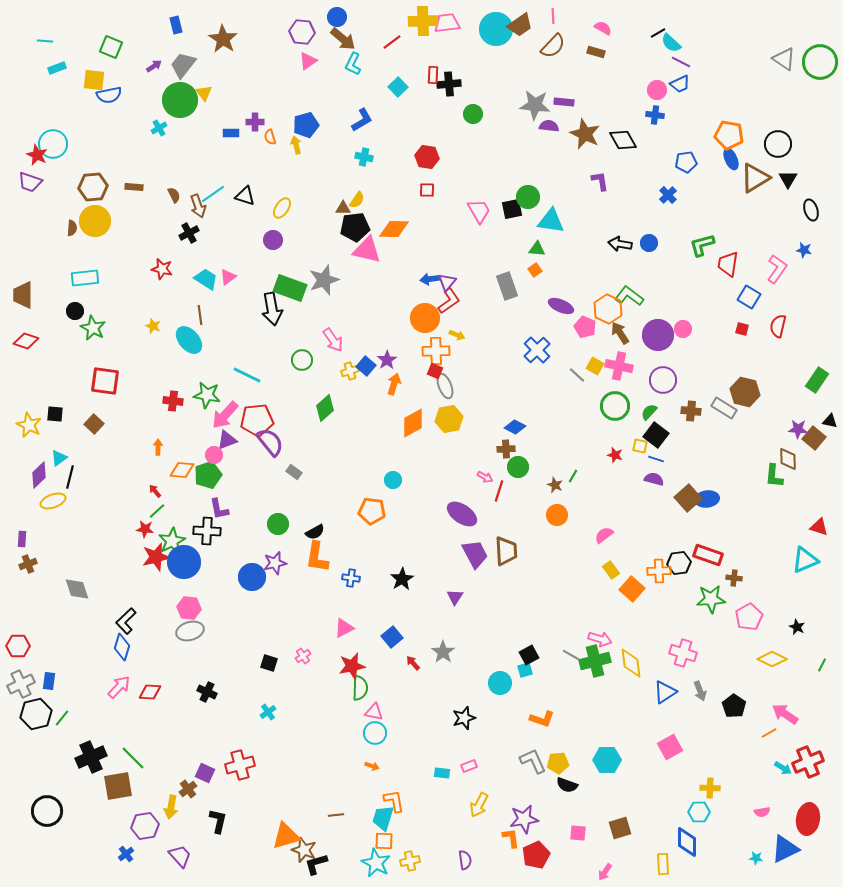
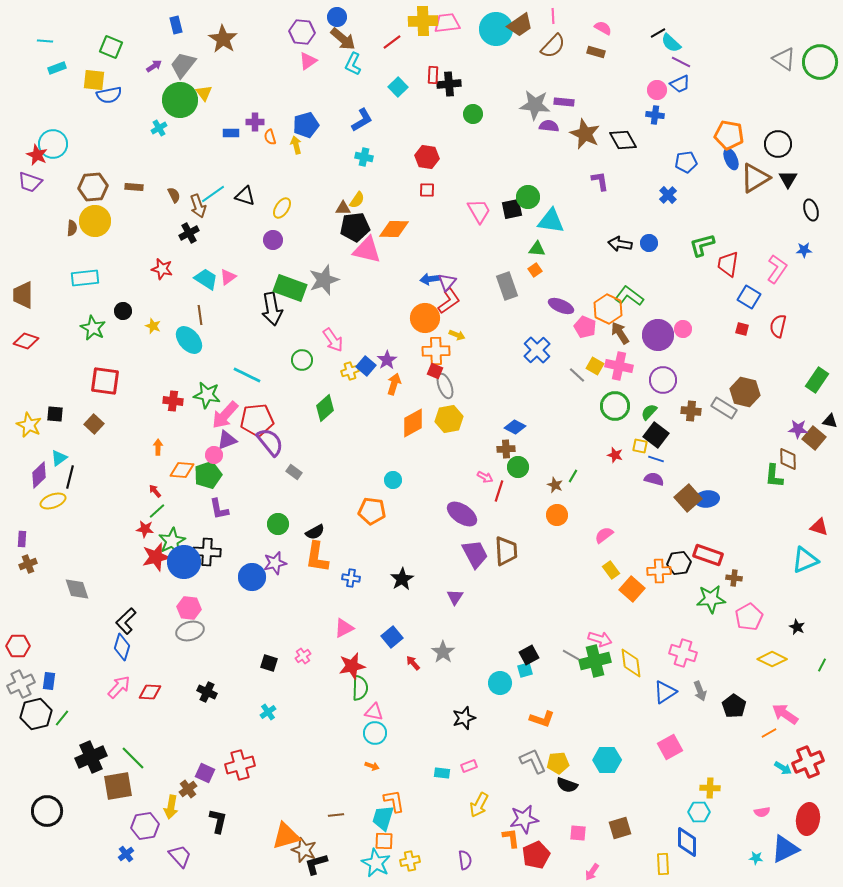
blue star at (804, 250): rotated 14 degrees counterclockwise
black circle at (75, 311): moved 48 px right
black cross at (207, 531): moved 21 px down
pink arrow at (605, 872): moved 13 px left
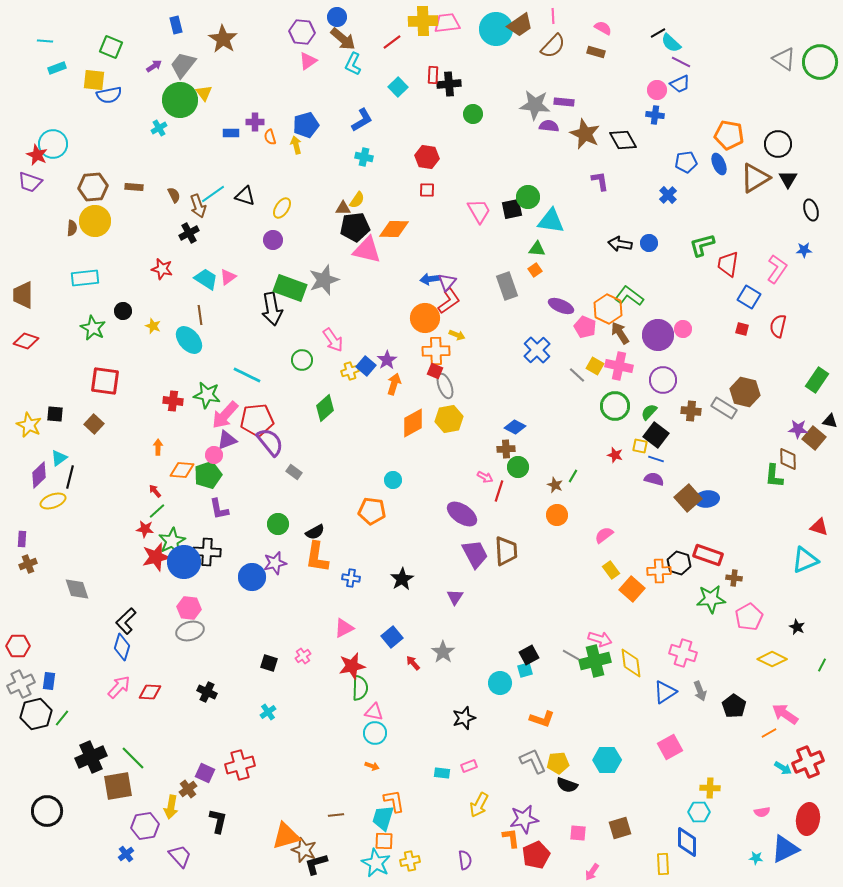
blue ellipse at (731, 159): moved 12 px left, 5 px down
black hexagon at (679, 563): rotated 25 degrees clockwise
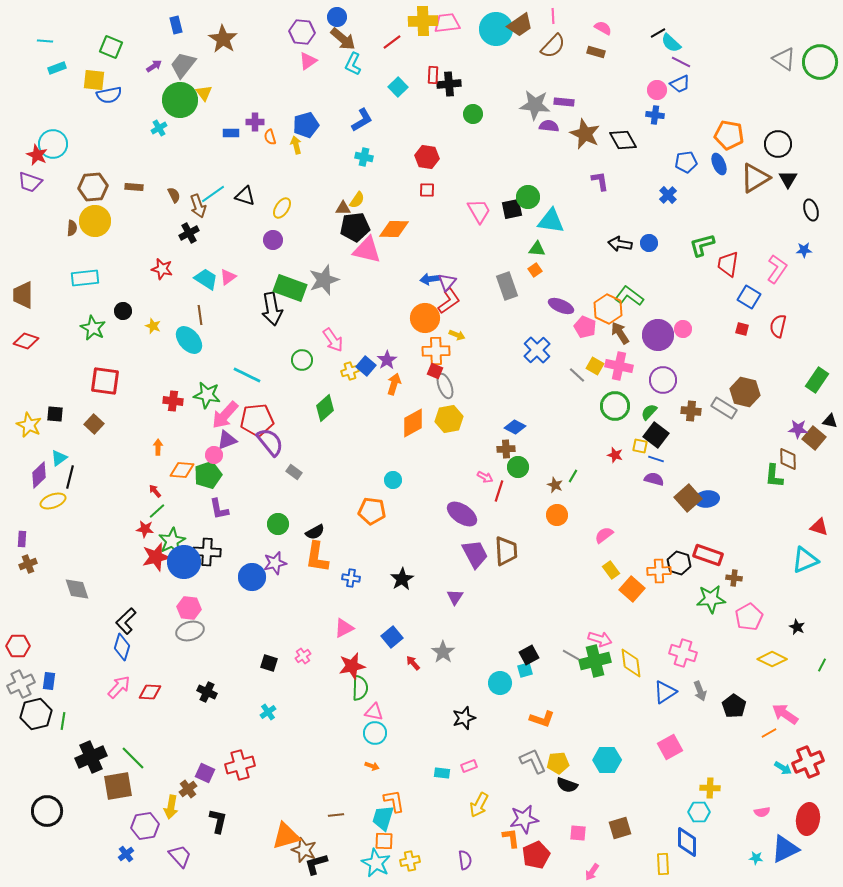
green line at (62, 718): moved 1 px right, 3 px down; rotated 30 degrees counterclockwise
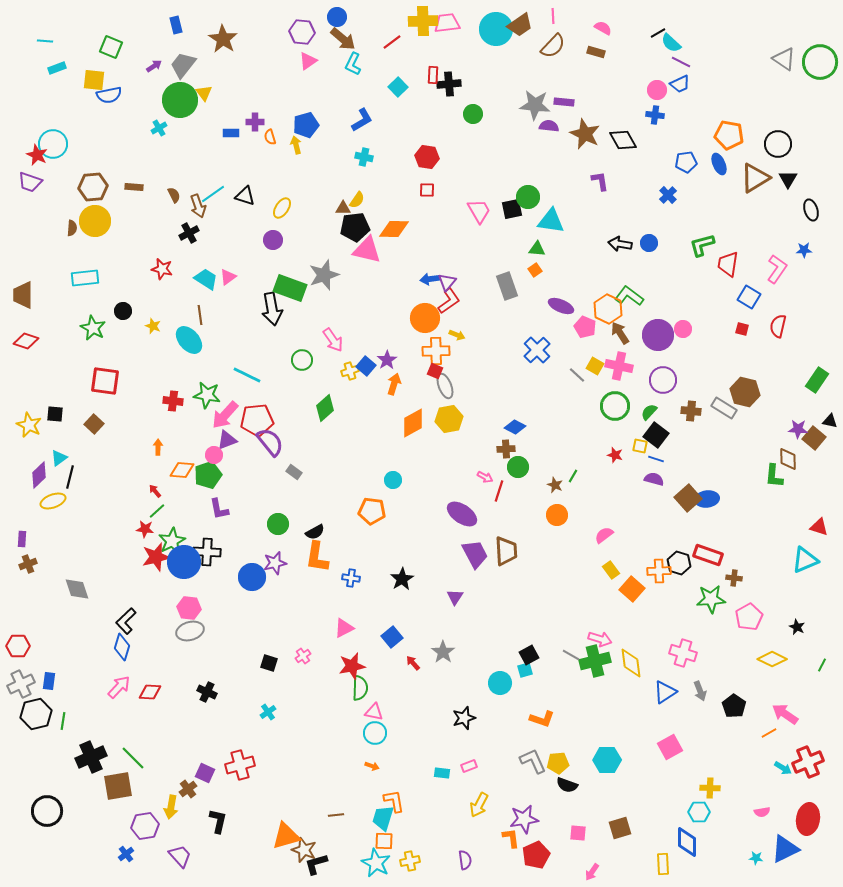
gray star at (324, 280): moved 5 px up
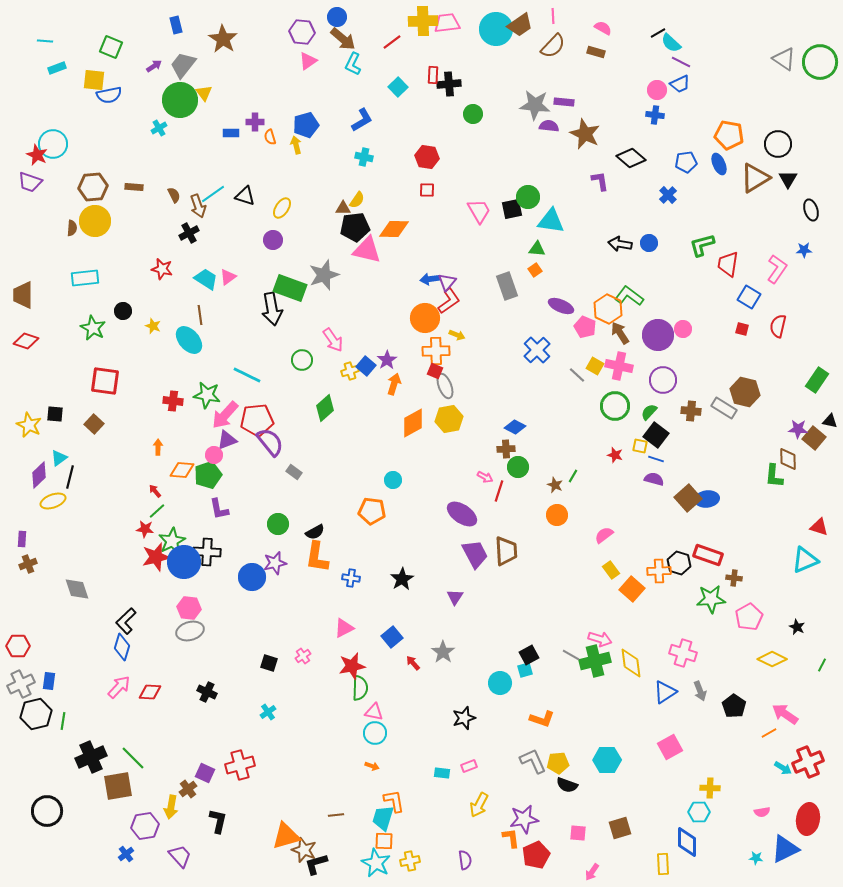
black diamond at (623, 140): moved 8 px right, 18 px down; rotated 20 degrees counterclockwise
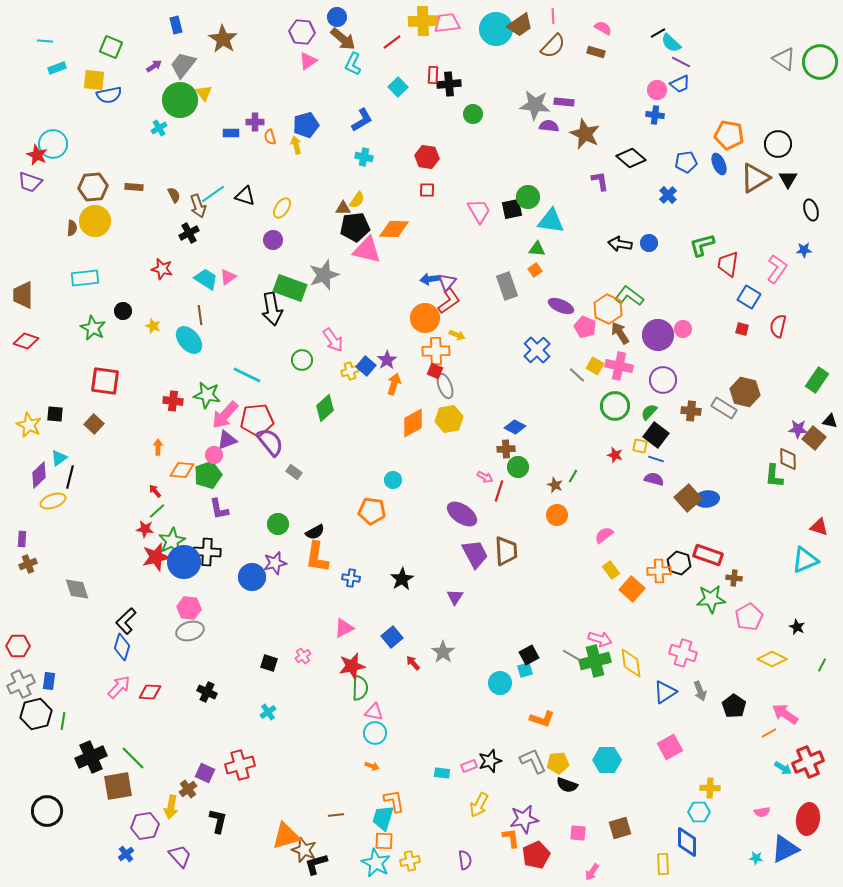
black star at (464, 718): moved 26 px right, 43 px down
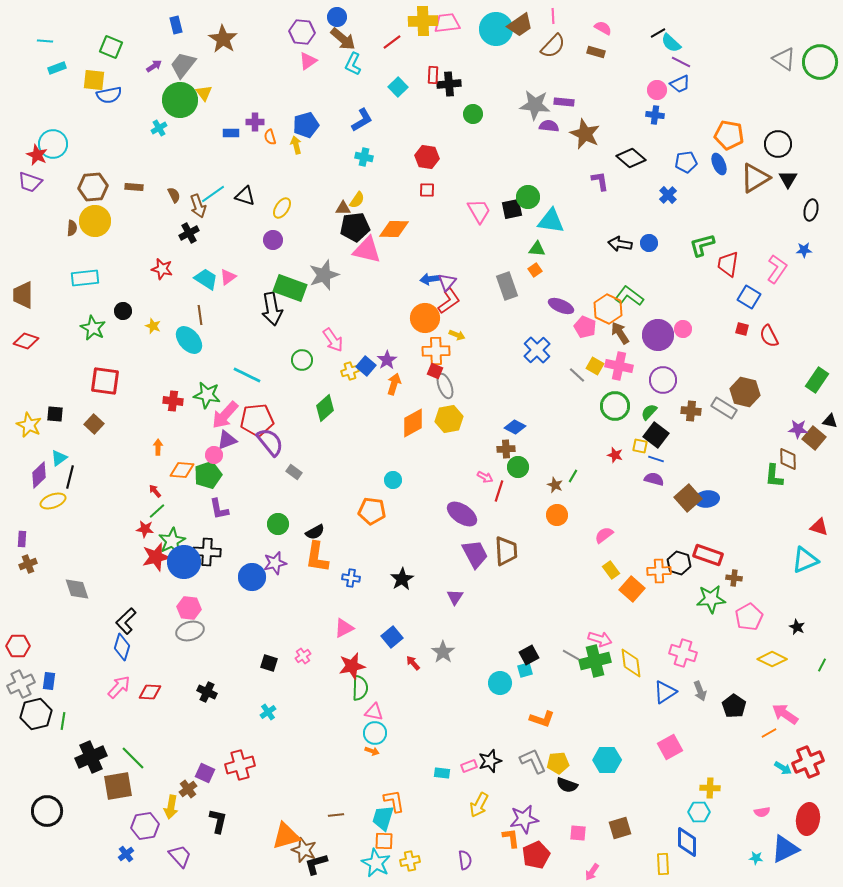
black ellipse at (811, 210): rotated 30 degrees clockwise
red semicircle at (778, 326): moved 9 px left, 10 px down; rotated 40 degrees counterclockwise
orange arrow at (372, 766): moved 15 px up
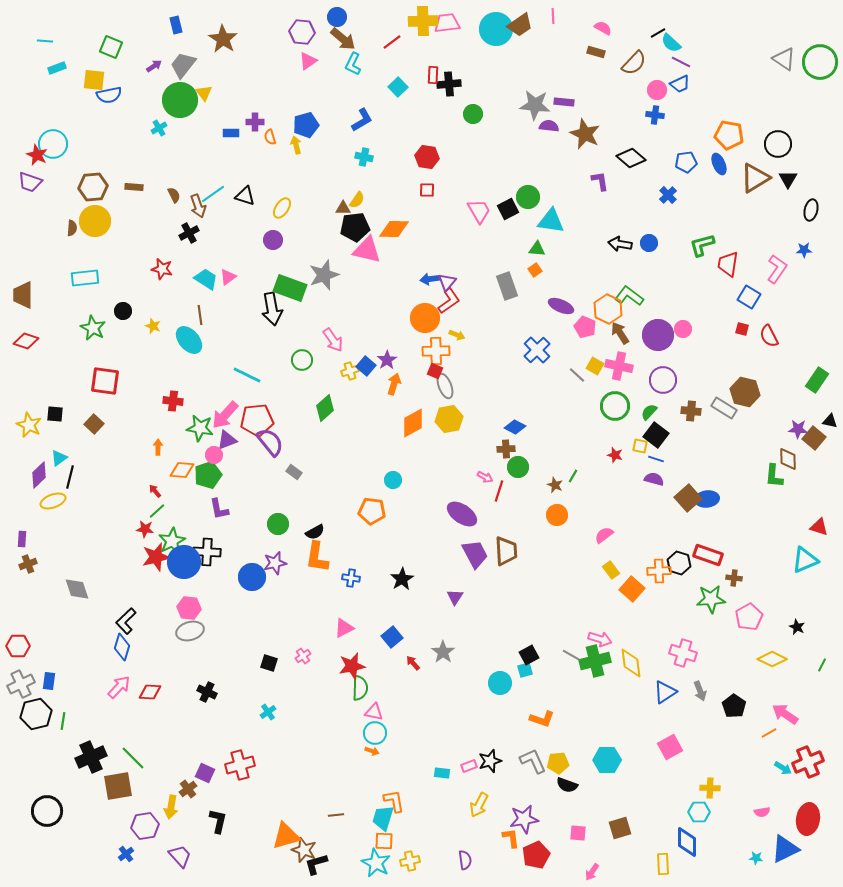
brown semicircle at (553, 46): moved 81 px right, 17 px down
black square at (512, 209): moved 4 px left; rotated 15 degrees counterclockwise
green star at (207, 395): moved 7 px left, 33 px down
